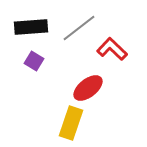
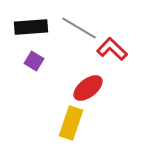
gray line: rotated 69 degrees clockwise
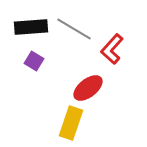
gray line: moved 5 px left, 1 px down
red L-shape: rotated 92 degrees counterclockwise
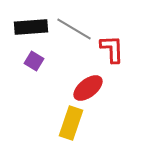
red L-shape: rotated 136 degrees clockwise
